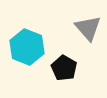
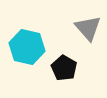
cyan hexagon: rotated 8 degrees counterclockwise
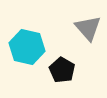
black pentagon: moved 2 px left, 2 px down
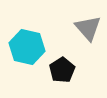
black pentagon: rotated 10 degrees clockwise
